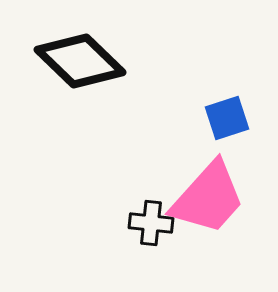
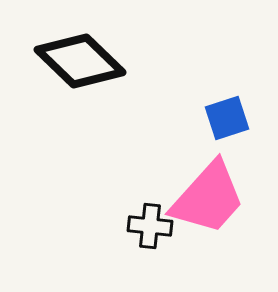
black cross: moved 1 px left, 3 px down
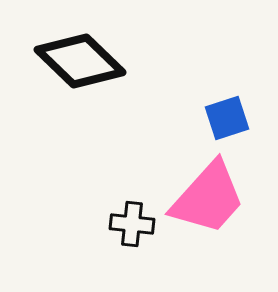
black cross: moved 18 px left, 2 px up
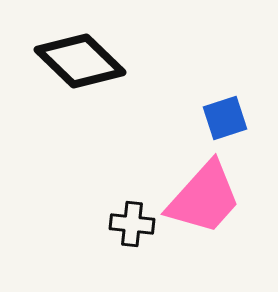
blue square: moved 2 px left
pink trapezoid: moved 4 px left
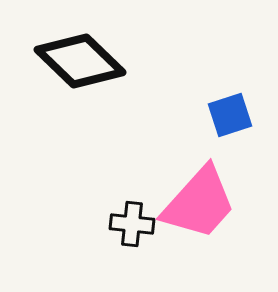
blue square: moved 5 px right, 3 px up
pink trapezoid: moved 5 px left, 5 px down
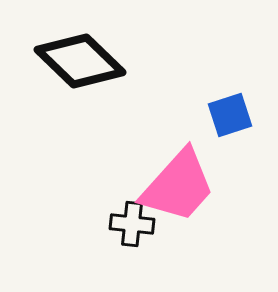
pink trapezoid: moved 21 px left, 17 px up
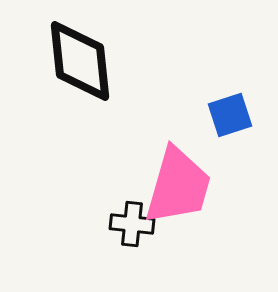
black diamond: rotated 40 degrees clockwise
pink trapezoid: rotated 26 degrees counterclockwise
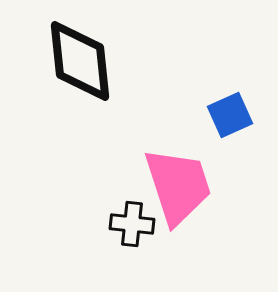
blue square: rotated 6 degrees counterclockwise
pink trapezoid: rotated 34 degrees counterclockwise
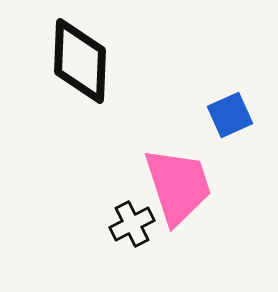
black diamond: rotated 8 degrees clockwise
black cross: rotated 33 degrees counterclockwise
